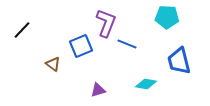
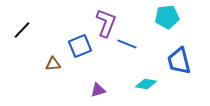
cyan pentagon: rotated 10 degrees counterclockwise
blue square: moved 1 px left
brown triangle: rotated 42 degrees counterclockwise
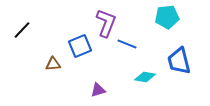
cyan diamond: moved 1 px left, 7 px up
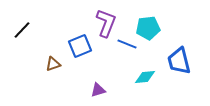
cyan pentagon: moved 19 px left, 11 px down
brown triangle: rotated 14 degrees counterclockwise
cyan diamond: rotated 15 degrees counterclockwise
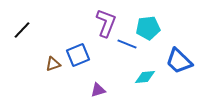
blue square: moved 2 px left, 9 px down
blue trapezoid: rotated 32 degrees counterclockwise
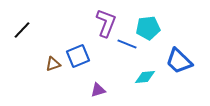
blue square: moved 1 px down
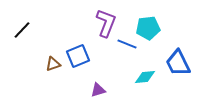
blue trapezoid: moved 1 px left, 2 px down; rotated 20 degrees clockwise
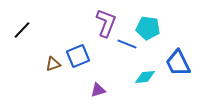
cyan pentagon: rotated 15 degrees clockwise
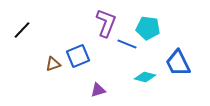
cyan diamond: rotated 20 degrees clockwise
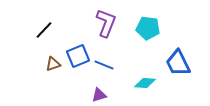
black line: moved 22 px right
blue line: moved 23 px left, 21 px down
cyan diamond: moved 6 px down; rotated 10 degrees counterclockwise
purple triangle: moved 1 px right, 5 px down
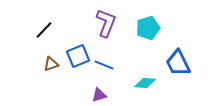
cyan pentagon: rotated 25 degrees counterclockwise
brown triangle: moved 2 px left
